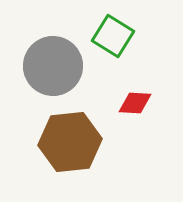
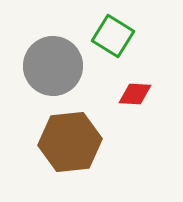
red diamond: moved 9 px up
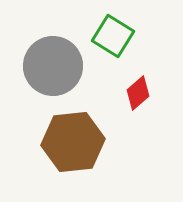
red diamond: moved 3 px right, 1 px up; rotated 44 degrees counterclockwise
brown hexagon: moved 3 px right
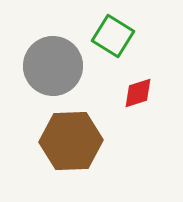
red diamond: rotated 24 degrees clockwise
brown hexagon: moved 2 px left, 1 px up; rotated 4 degrees clockwise
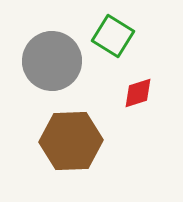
gray circle: moved 1 px left, 5 px up
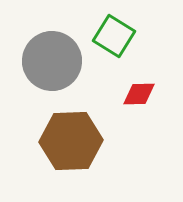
green square: moved 1 px right
red diamond: moved 1 px right, 1 px down; rotated 16 degrees clockwise
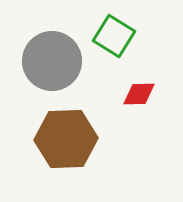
brown hexagon: moved 5 px left, 2 px up
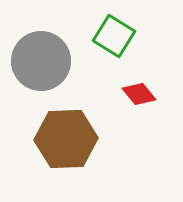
gray circle: moved 11 px left
red diamond: rotated 52 degrees clockwise
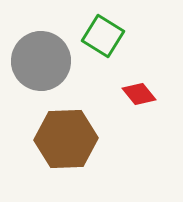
green square: moved 11 px left
